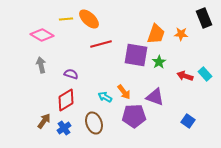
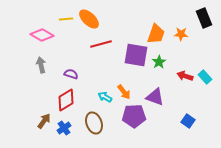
cyan rectangle: moved 3 px down
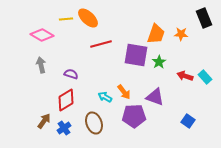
orange ellipse: moved 1 px left, 1 px up
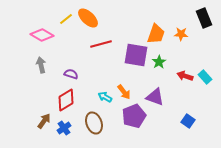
yellow line: rotated 32 degrees counterclockwise
purple pentagon: rotated 20 degrees counterclockwise
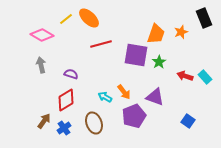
orange ellipse: moved 1 px right
orange star: moved 2 px up; rotated 24 degrees counterclockwise
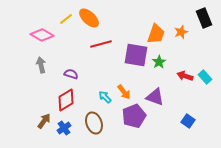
cyan arrow: rotated 16 degrees clockwise
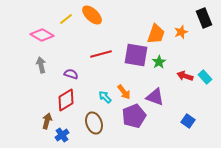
orange ellipse: moved 3 px right, 3 px up
red line: moved 10 px down
brown arrow: moved 3 px right; rotated 21 degrees counterclockwise
blue cross: moved 2 px left, 7 px down
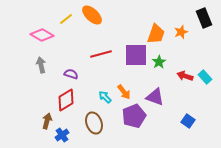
purple square: rotated 10 degrees counterclockwise
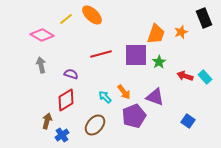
brown ellipse: moved 1 px right, 2 px down; rotated 60 degrees clockwise
